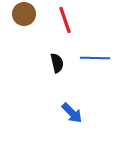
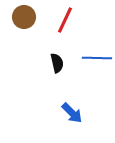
brown circle: moved 3 px down
red line: rotated 44 degrees clockwise
blue line: moved 2 px right
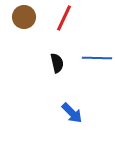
red line: moved 1 px left, 2 px up
